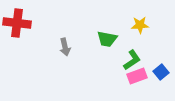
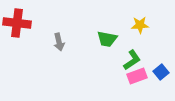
gray arrow: moved 6 px left, 5 px up
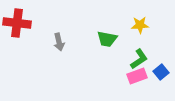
green L-shape: moved 7 px right, 1 px up
